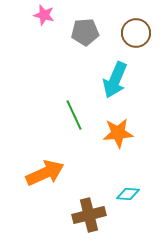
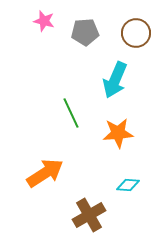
pink star: moved 6 px down
green line: moved 3 px left, 2 px up
orange arrow: rotated 9 degrees counterclockwise
cyan diamond: moved 9 px up
brown cross: rotated 16 degrees counterclockwise
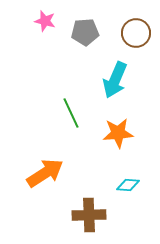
pink star: moved 1 px right
brown cross: rotated 28 degrees clockwise
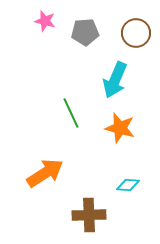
orange star: moved 2 px right, 5 px up; rotated 20 degrees clockwise
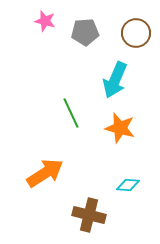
brown cross: rotated 16 degrees clockwise
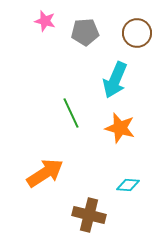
brown circle: moved 1 px right
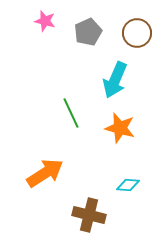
gray pentagon: moved 3 px right; rotated 20 degrees counterclockwise
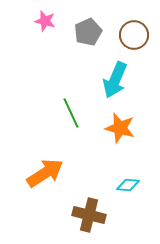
brown circle: moved 3 px left, 2 px down
